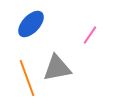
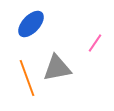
pink line: moved 5 px right, 8 px down
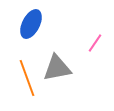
blue ellipse: rotated 16 degrees counterclockwise
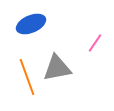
blue ellipse: rotated 40 degrees clockwise
orange line: moved 1 px up
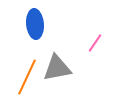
blue ellipse: moved 4 px right; rotated 72 degrees counterclockwise
orange line: rotated 45 degrees clockwise
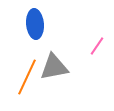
pink line: moved 2 px right, 3 px down
gray triangle: moved 3 px left, 1 px up
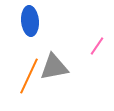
blue ellipse: moved 5 px left, 3 px up
orange line: moved 2 px right, 1 px up
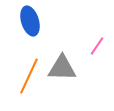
blue ellipse: rotated 12 degrees counterclockwise
gray triangle: moved 8 px right, 1 px down; rotated 12 degrees clockwise
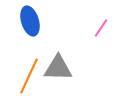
pink line: moved 4 px right, 18 px up
gray triangle: moved 4 px left
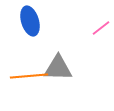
pink line: rotated 18 degrees clockwise
orange line: rotated 60 degrees clockwise
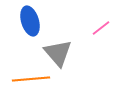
gray triangle: moved 15 px up; rotated 48 degrees clockwise
orange line: moved 2 px right, 3 px down
